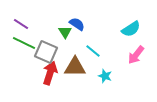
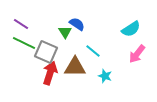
pink arrow: moved 1 px right, 1 px up
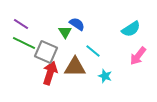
pink arrow: moved 1 px right, 2 px down
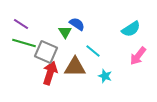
green line: rotated 10 degrees counterclockwise
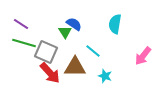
blue semicircle: moved 3 px left
cyan semicircle: moved 16 px left, 5 px up; rotated 132 degrees clockwise
pink arrow: moved 5 px right
red arrow: rotated 120 degrees clockwise
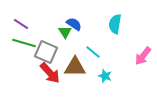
cyan line: moved 1 px down
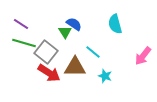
cyan semicircle: rotated 24 degrees counterclockwise
gray square: rotated 15 degrees clockwise
red arrow: moved 1 px left; rotated 15 degrees counterclockwise
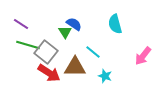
green line: moved 4 px right, 2 px down
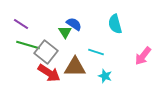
cyan line: moved 3 px right; rotated 21 degrees counterclockwise
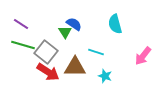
green line: moved 5 px left
red arrow: moved 1 px left, 1 px up
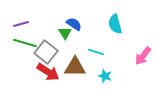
purple line: rotated 49 degrees counterclockwise
green triangle: moved 1 px down
green line: moved 2 px right, 2 px up
